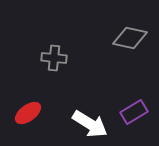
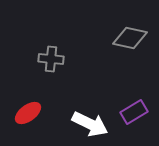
gray cross: moved 3 px left, 1 px down
white arrow: rotated 6 degrees counterclockwise
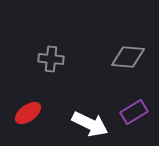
gray diamond: moved 2 px left, 19 px down; rotated 8 degrees counterclockwise
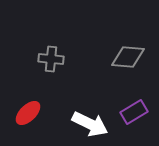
red ellipse: rotated 8 degrees counterclockwise
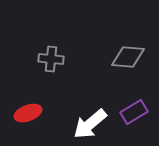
red ellipse: rotated 24 degrees clockwise
white arrow: rotated 114 degrees clockwise
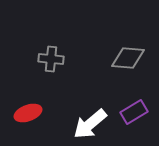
gray diamond: moved 1 px down
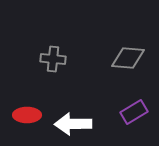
gray cross: moved 2 px right
red ellipse: moved 1 px left, 2 px down; rotated 20 degrees clockwise
white arrow: moved 17 px left; rotated 39 degrees clockwise
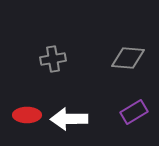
gray cross: rotated 15 degrees counterclockwise
white arrow: moved 4 px left, 5 px up
